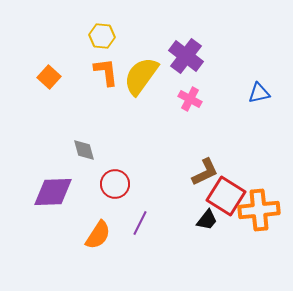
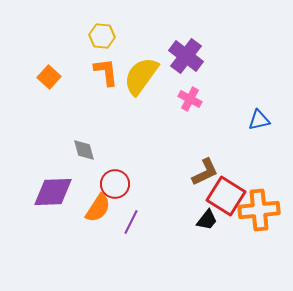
blue triangle: moved 27 px down
purple line: moved 9 px left, 1 px up
orange semicircle: moved 27 px up
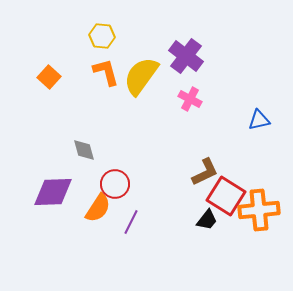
orange L-shape: rotated 8 degrees counterclockwise
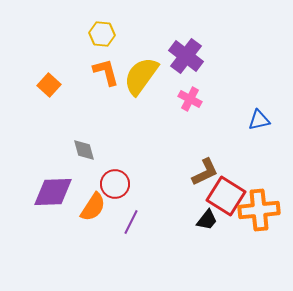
yellow hexagon: moved 2 px up
orange square: moved 8 px down
orange semicircle: moved 5 px left, 1 px up
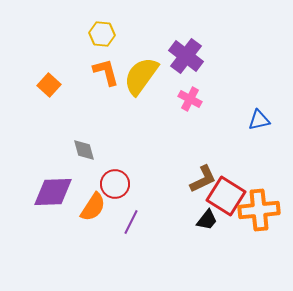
brown L-shape: moved 2 px left, 7 px down
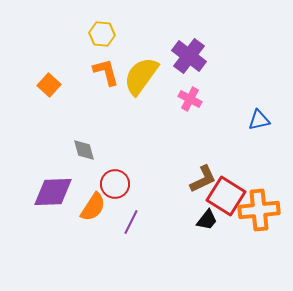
purple cross: moved 3 px right
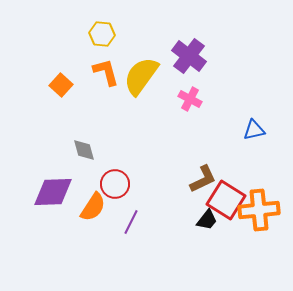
orange square: moved 12 px right
blue triangle: moved 5 px left, 10 px down
red square: moved 4 px down
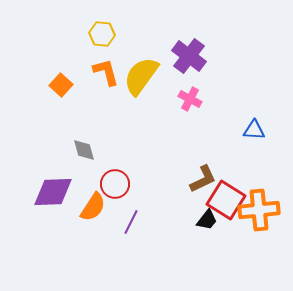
blue triangle: rotated 15 degrees clockwise
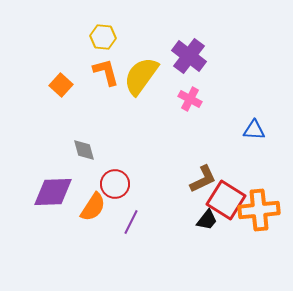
yellow hexagon: moved 1 px right, 3 px down
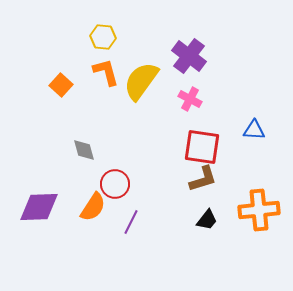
yellow semicircle: moved 5 px down
brown L-shape: rotated 8 degrees clockwise
purple diamond: moved 14 px left, 15 px down
red square: moved 24 px left, 53 px up; rotated 24 degrees counterclockwise
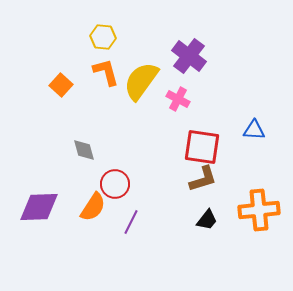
pink cross: moved 12 px left
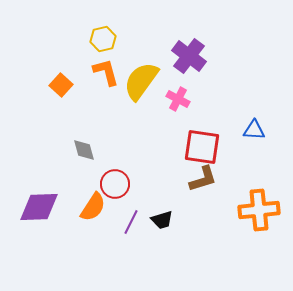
yellow hexagon: moved 2 px down; rotated 20 degrees counterclockwise
black trapezoid: moved 45 px left; rotated 35 degrees clockwise
